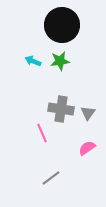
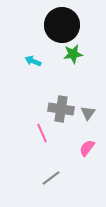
green star: moved 13 px right, 7 px up
pink semicircle: rotated 18 degrees counterclockwise
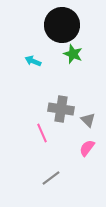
green star: rotated 30 degrees clockwise
gray triangle: moved 7 px down; rotated 21 degrees counterclockwise
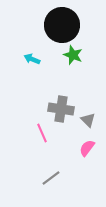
green star: moved 1 px down
cyan arrow: moved 1 px left, 2 px up
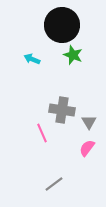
gray cross: moved 1 px right, 1 px down
gray triangle: moved 1 px right, 2 px down; rotated 14 degrees clockwise
gray line: moved 3 px right, 6 px down
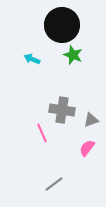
gray triangle: moved 2 px right, 2 px up; rotated 42 degrees clockwise
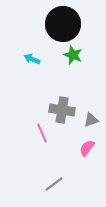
black circle: moved 1 px right, 1 px up
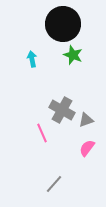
cyan arrow: rotated 56 degrees clockwise
gray cross: rotated 20 degrees clockwise
gray triangle: moved 5 px left
gray line: rotated 12 degrees counterclockwise
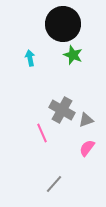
cyan arrow: moved 2 px left, 1 px up
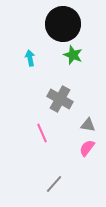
gray cross: moved 2 px left, 11 px up
gray triangle: moved 2 px right, 5 px down; rotated 28 degrees clockwise
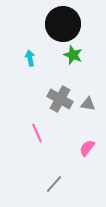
gray triangle: moved 21 px up
pink line: moved 5 px left
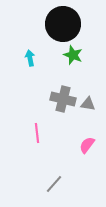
gray cross: moved 3 px right; rotated 15 degrees counterclockwise
pink line: rotated 18 degrees clockwise
pink semicircle: moved 3 px up
